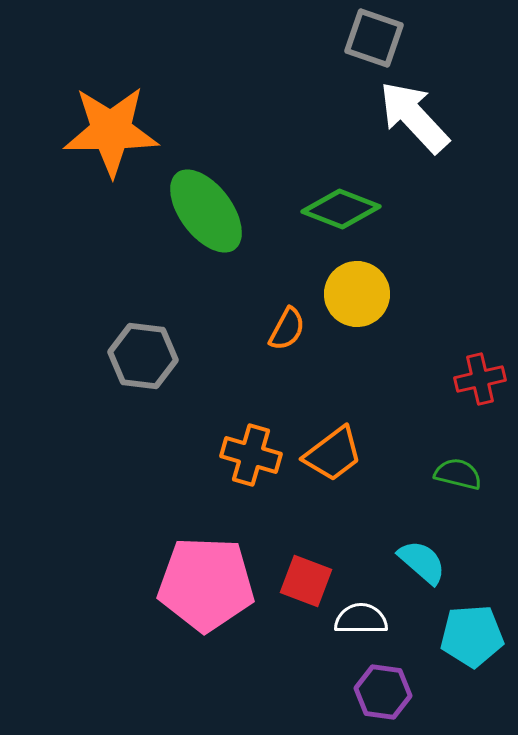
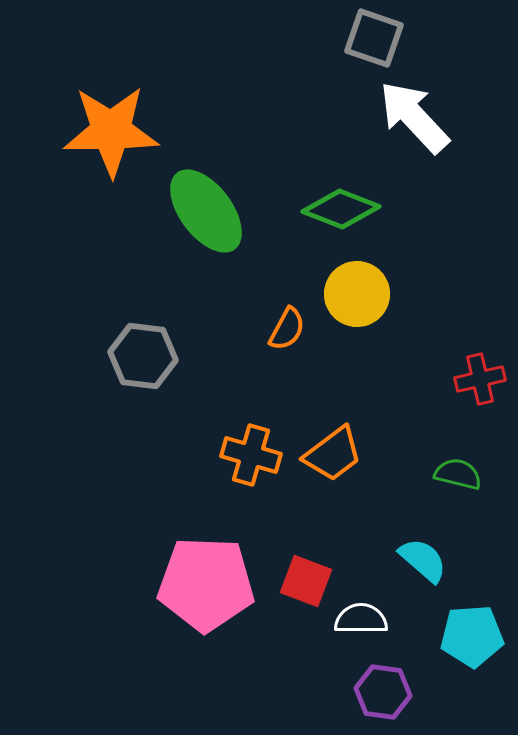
cyan semicircle: moved 1 px right, 2 px up
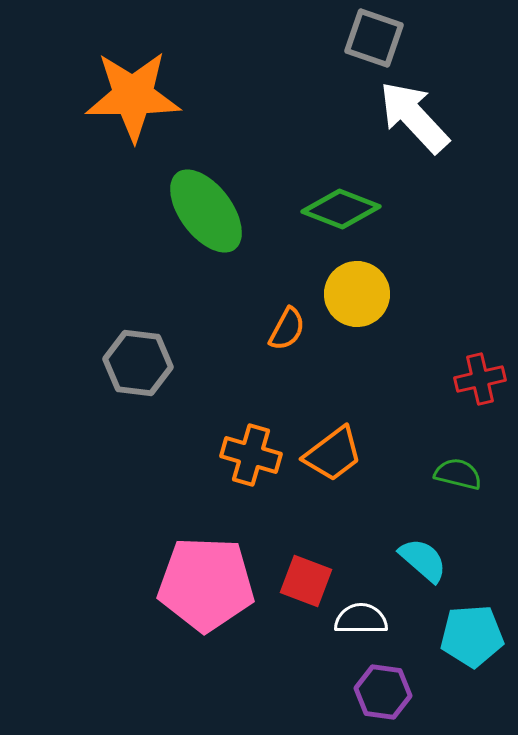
orange star: moved 22 px right, 35 px up
gray hexagon: moved 5 px left, 7 px down
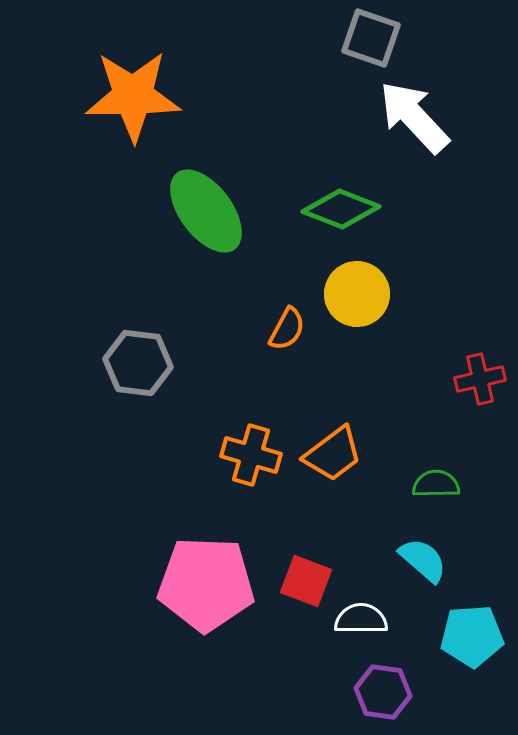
gray square: moved 3 px left
green semicircle: moved 22 px left, 10 px down; rotated 15 degrees counterclockwise
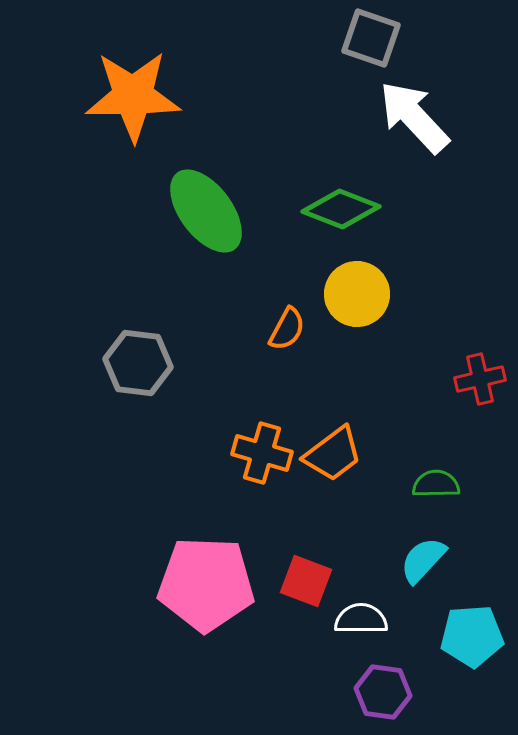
orange cross: moved 11 px right, 2 px up
cyan semicircle: rotated 88 degrees counterclockwise
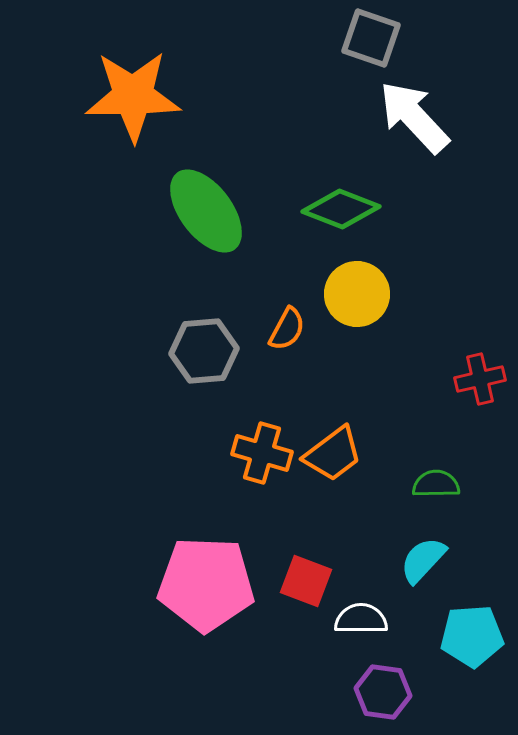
gray hexagon: moved 66 px right, 12 px up; rotated 12 degrees counterclockwise
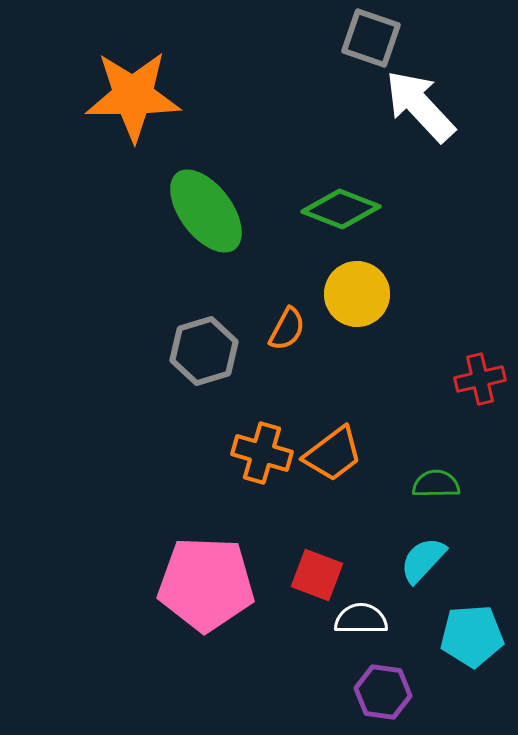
white arrow: moved 6 px right, 11 px up
gray hexagon: rotated 12 degrees counterclockwise
red square: moved 11 px right, 6 px up
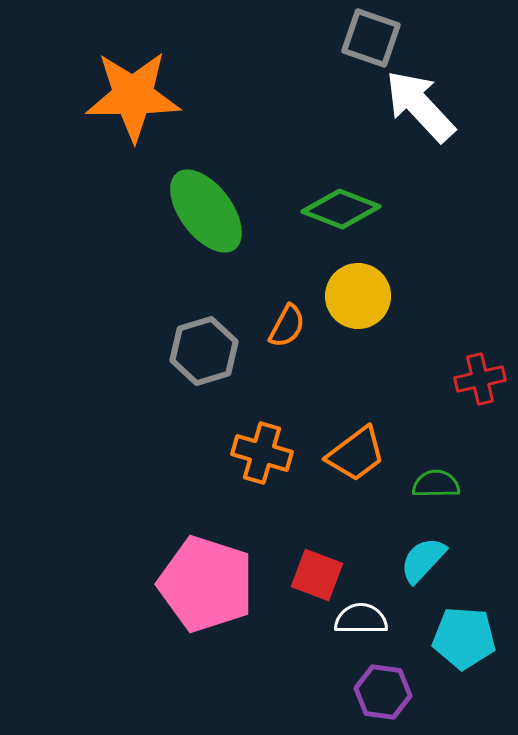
yellow circle: moved 1 px right, 2 px down
orange semicircle: moved 3 px up
orange trapezoid: moved 23 px right
pink pentagon: rotated 16 degrees clockwise
cyan pentagon: moved 8 px left, 2 px down; rotated 8 degrees clockwise
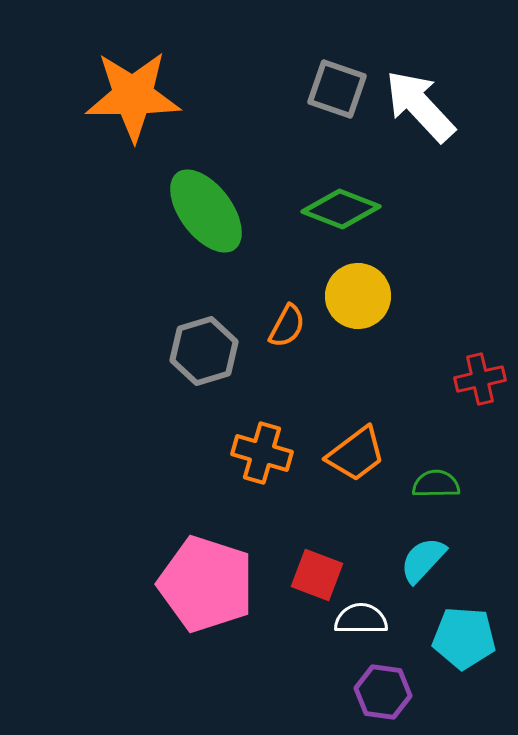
gray square: moved 34 px left, 51 px down
